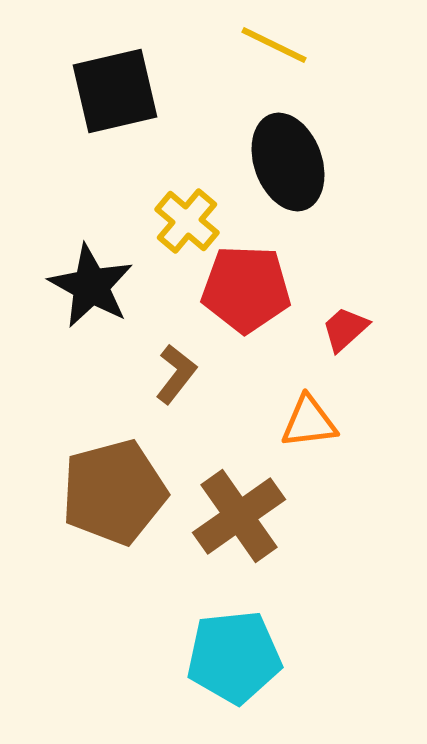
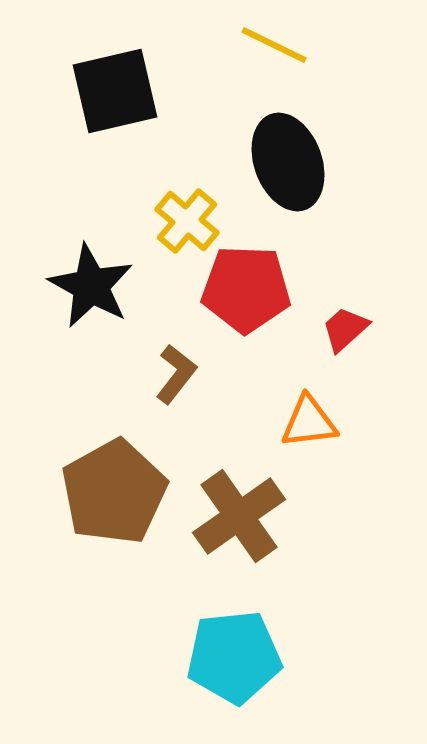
brown pentagon: rotated 14 degrees counterclockwise
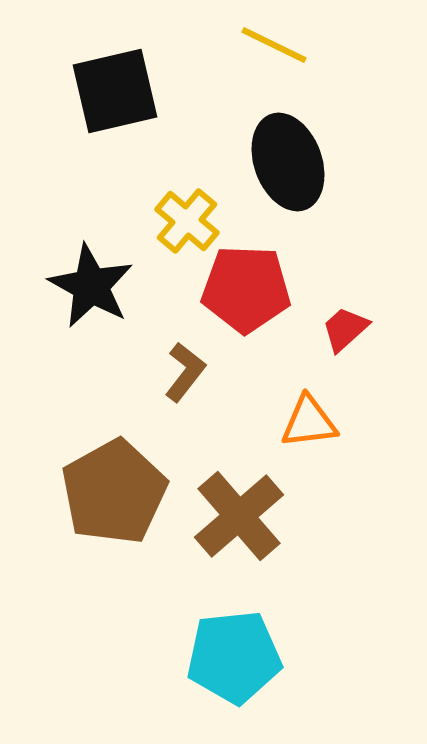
brown L-shape: moved 9 px right, 2 px up
brown cross: rotated 6 degrees counterclockwise
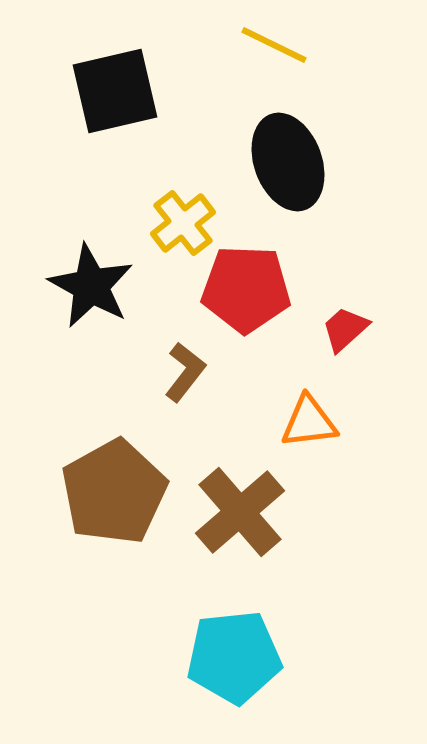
yellow cross: moved 4 px left, 2 px down; rotated 12 degrees clockwise
brown cross: moved 1 px right, 4 px up
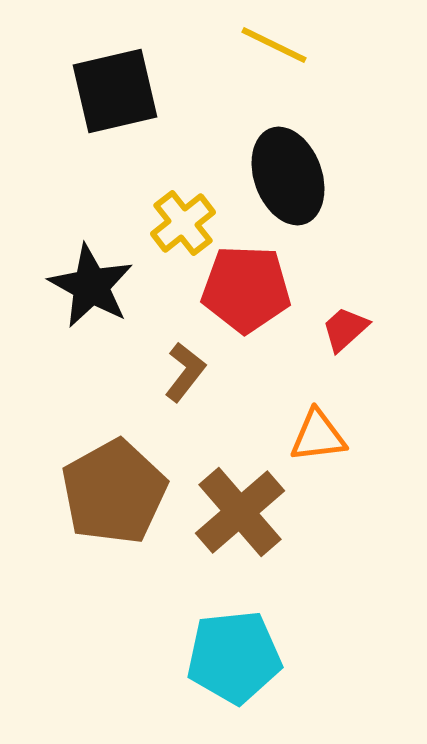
black ellipse: moved 14 px down
orange triangle: moved 9 px right, 14 px down
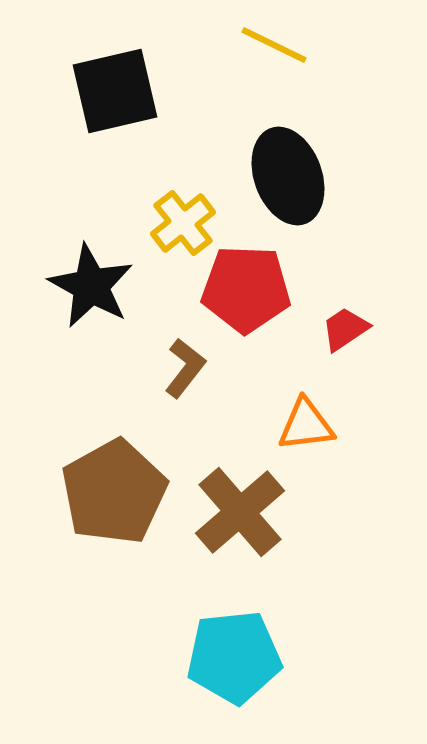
red trapezoid: rotated 8 degrees clockwise
brown L-shape: moved 4 px up
orange triangle: moved 12 px left, 11 px up
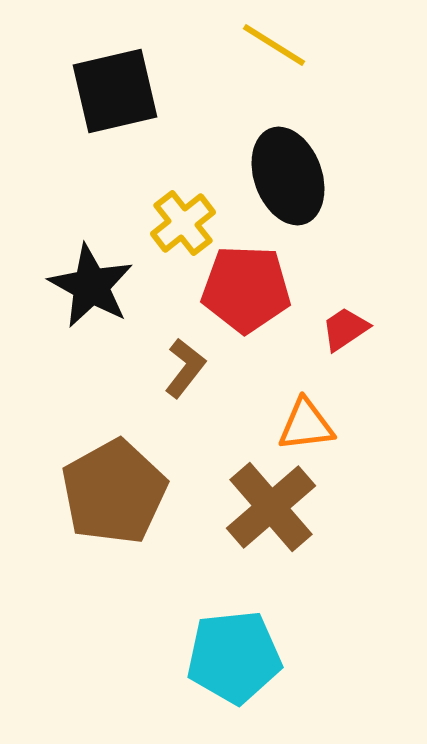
yellow line: rotated 6 degrees clockwise
brown cross: moved 31 px right, 5 px up
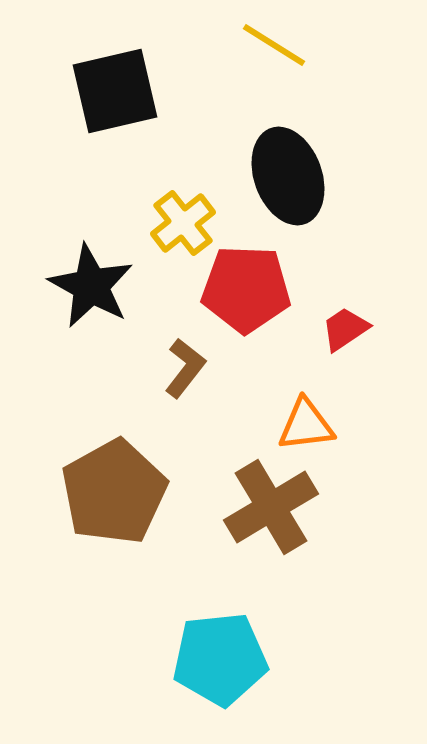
brown cross: rotated 10 degrees clockwise
cyan pentagon: moved 14 px left, 2 px down
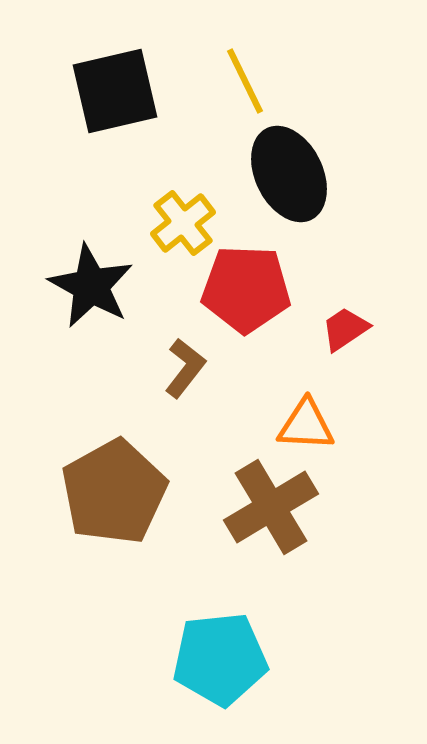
yellow line: moved 29 px left, 36 px down; rotated 32 degrees clockwise
black ellipse: moved 1 px right, 2 px up; rotated 6 degrees counterclockwise
orange triangle: rotated 10 degrees clockwise
